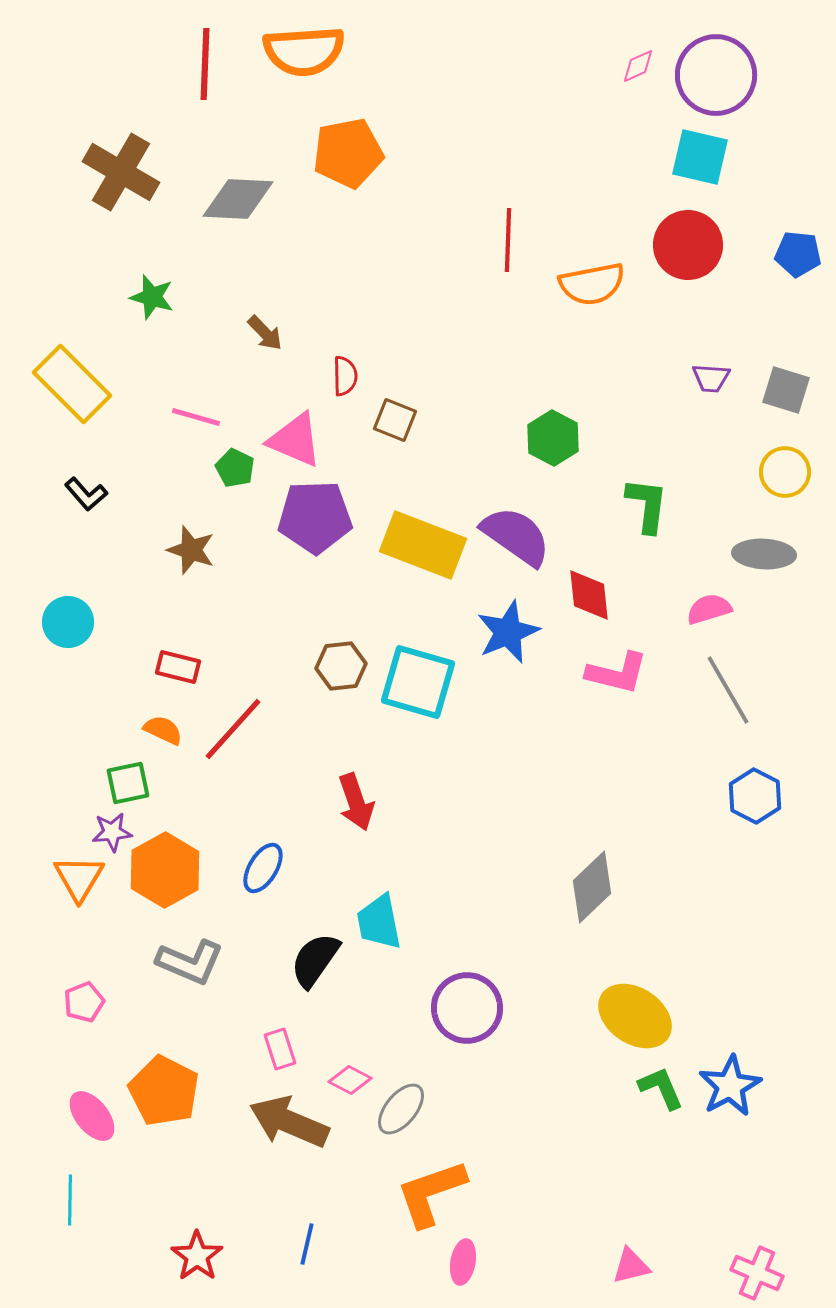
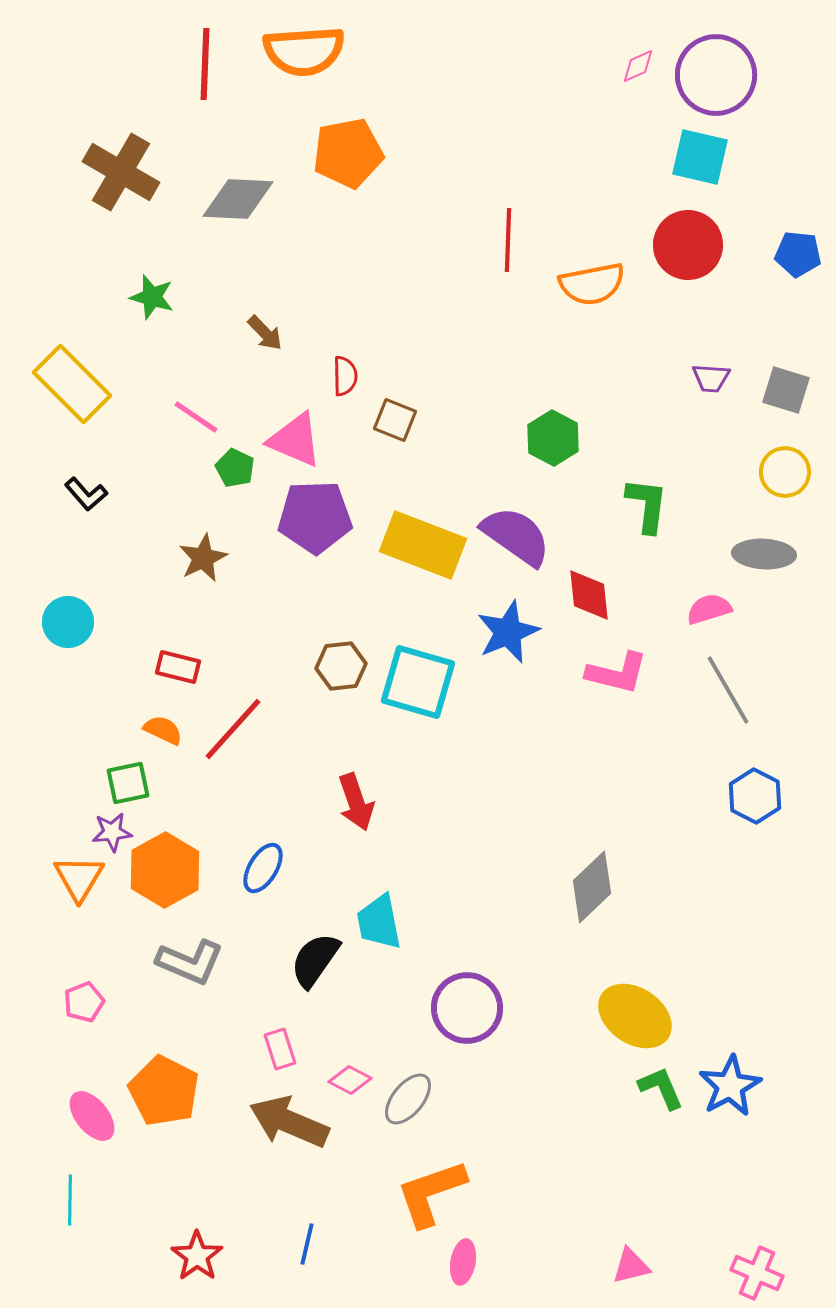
pink line at (196, 417): rotated 18 degrees clockwise
brown star at (191, 550): moved 12 px right, 8 px down; rotated 27 degrees clockwise
gray ellipse at (401, 1109): moved 7 px right, 10 px up
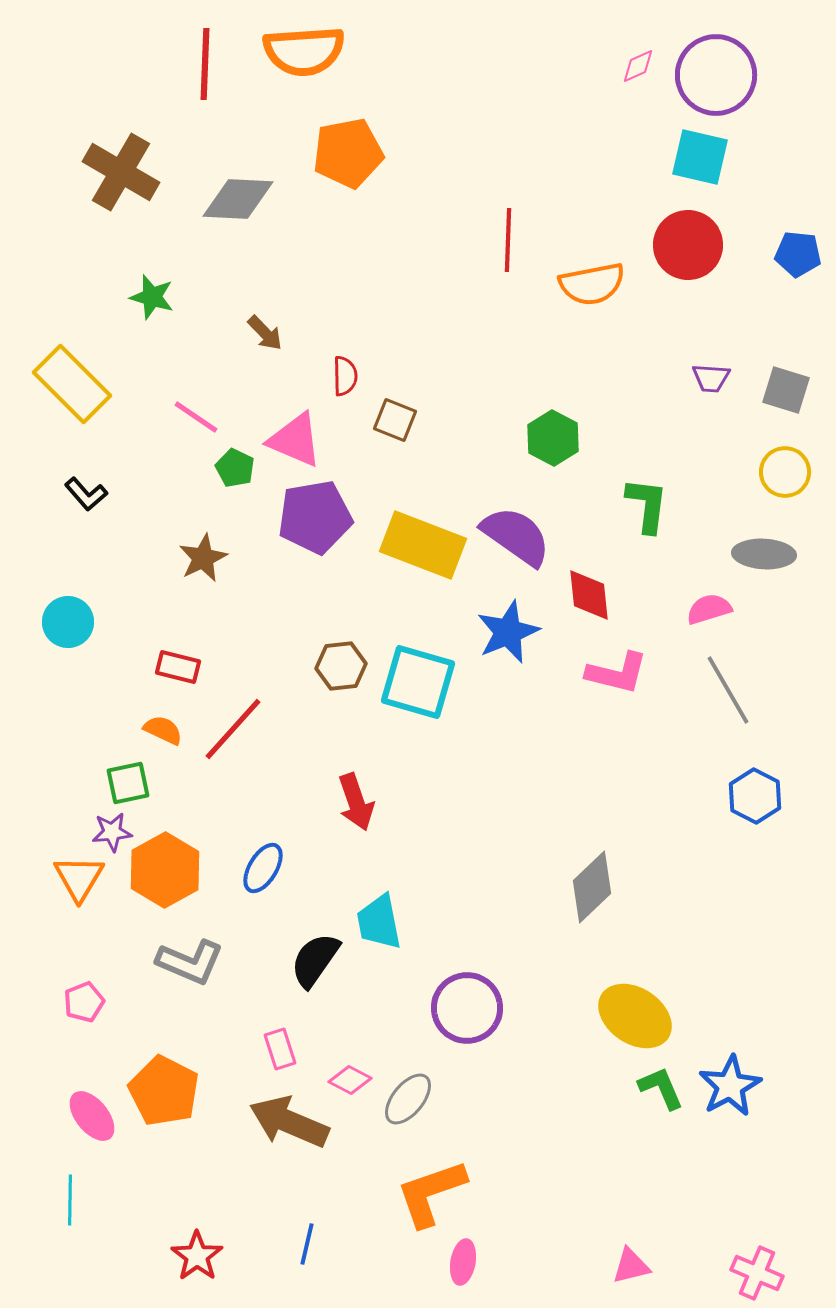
purple pentagon at (315, 517): rotated 8 degrees counterclockwise
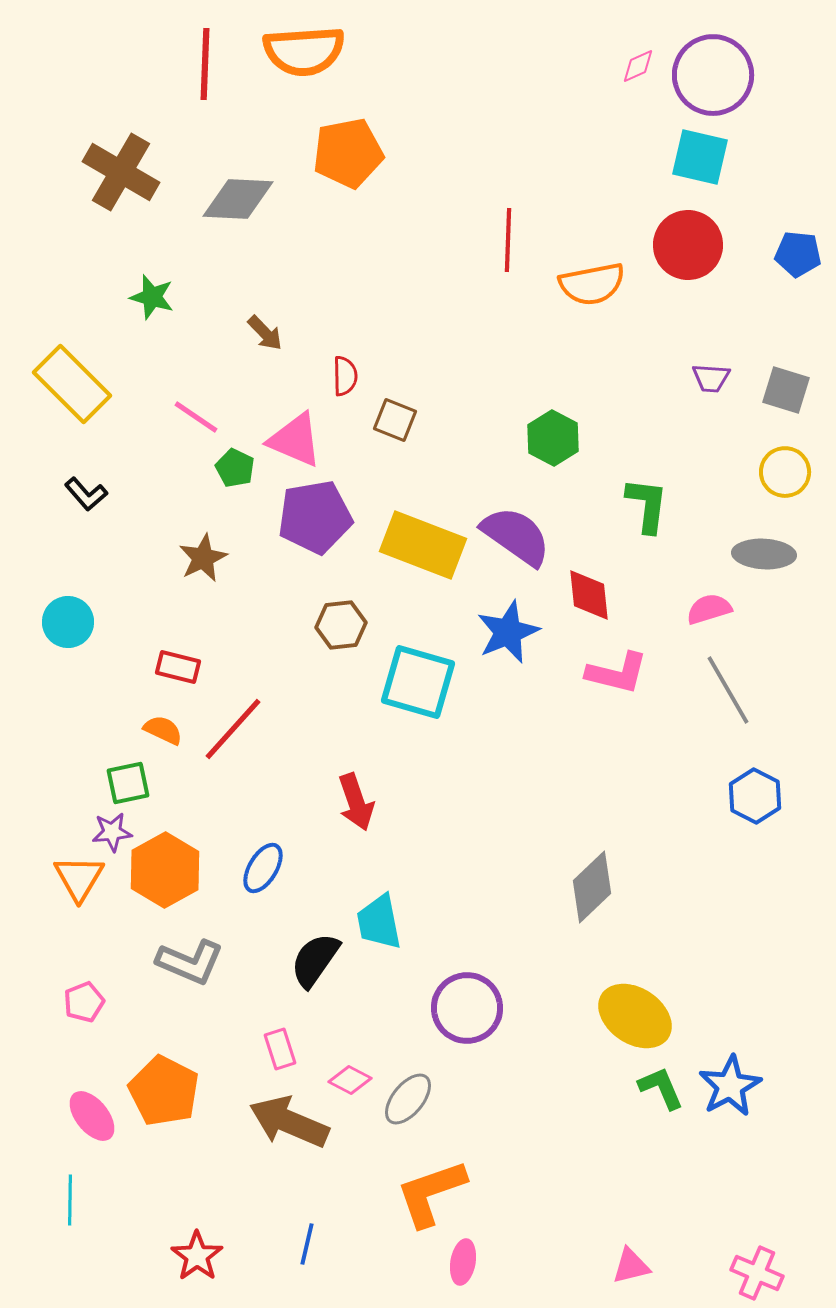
purple circle at (716, 75): moved 3 px left
brown hexagon at (341, 666): moved 41 px up
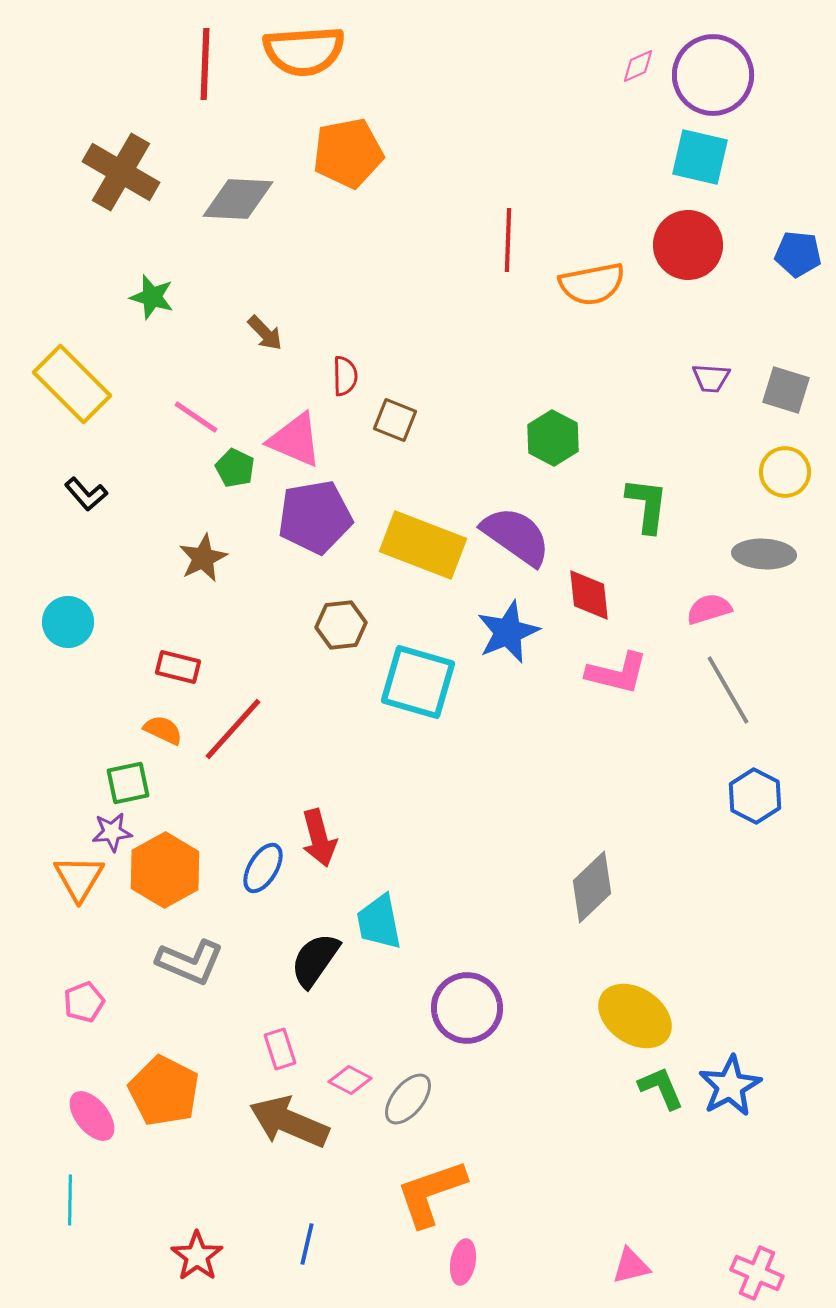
red arrow at (356, 802): moved 37 px left, 36 px down; rotated 4 degrees clockwise
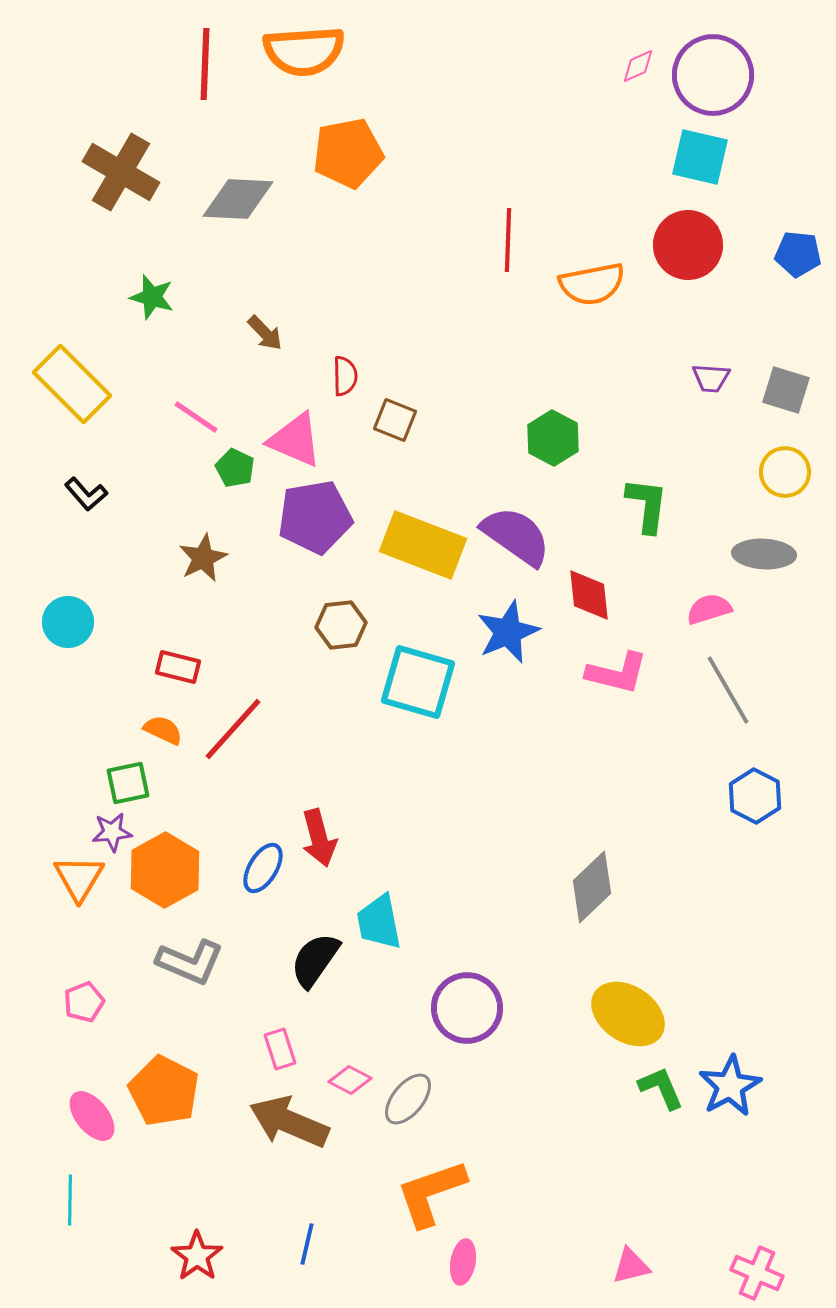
yellow ellipse at (635, 1016): moved 7 px left, 2 px up
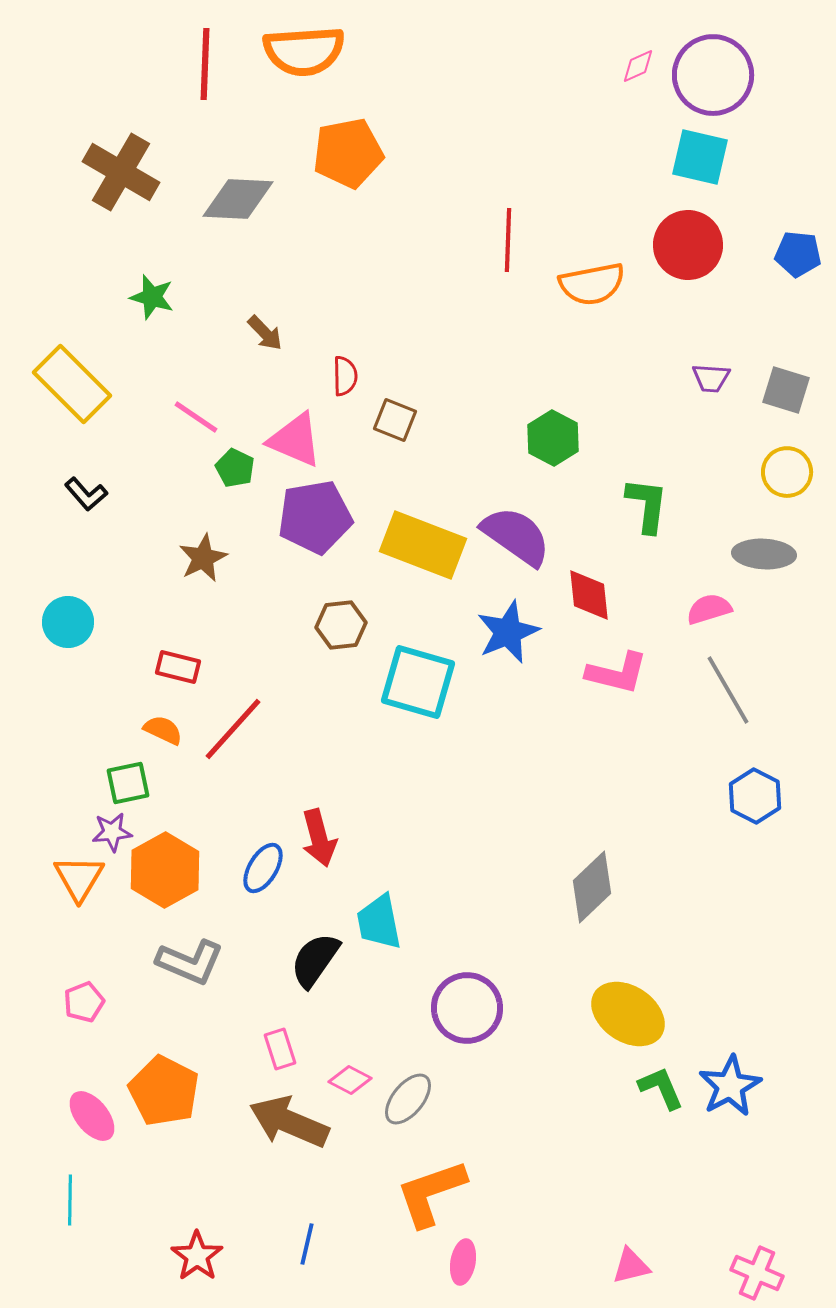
yellow circle at (785, 472): moved 2 px right
